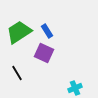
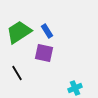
purple square: rotated 12 degrees counterclockwise
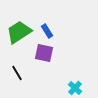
cyan cross: rotated 24 degrees counterclockwise
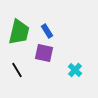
green trapezoid: rotated 136 degrees clockwise
black line: moved 3 px up
cyan cross: moved 18 px up
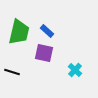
blue rectangle: rotated 16 degrees counterclockwise
black line: moved 5 px left, 2 px down; rotated 42 degrees counterclockwise
